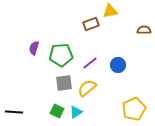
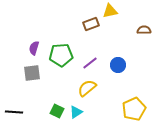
gray square: moved 32 px left, 10 px up
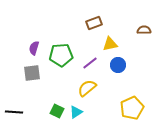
yellow triangle: moved 33 px down
brown rectangle: moved 3 px right, 1 px up
yellow pentagon: moved 2 px left, 1 px up
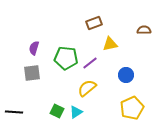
green pentagon: moved 5 px right, 3 px down; rotated 10 degrees clockwise
blue circle: moved 8 px right, 10 px down
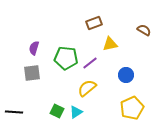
brown semicircle: rotated 32 degrees clockwise
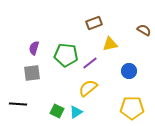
green pentagon: moved 3 px up
blue circle: moved 3 px right, 4 px up
yellow semicircle: moved 1 px right
yellow pentagon: rotated 25 degrees clockwise
black line: moved 4 px right, 8 px up
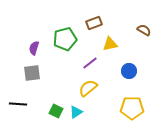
green pentagon: moved 1 px left, 16 px up; rotated 20 degrees counterclockwise
green square: moved 1 px left
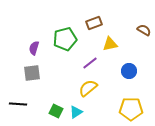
yellow pentagon: moved 1 px left, 1 px down
